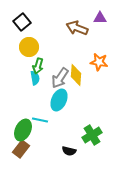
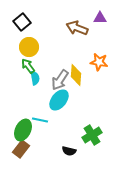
green arrow: moved 10 px left; rotated 126 degrees clockwise
gray arrow: moved 2 px down
cyan ellipse: rotated 15 degrees clockwise
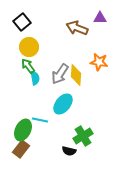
gray arrow: moved 6 px up
cyan ellipse: moved 4 px right, 4 px down
green cross: moved 9 px left, 1 px down
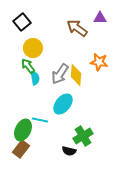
brown arrow: rotated 15 degrees clockwise
yellow circle: moved 4 px right, 1 px down
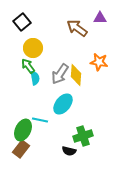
green cross: rotated 12 degrees clockwise
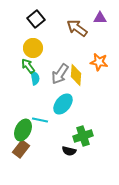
black square: moved 14 px right, 3 px up
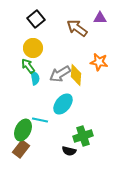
gray arrow: rotated 25 degrees clockwise
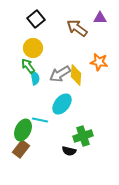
cyan ellipse: moved 1 px left
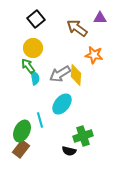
orange star: moved 5 px left, 7 px up
cyan line: rotated 63 degrees clockwise
green ellipse: moved 1 px left, 1 px down
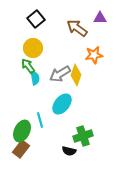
orange star: rotated 18 degrees counterclockwise
yellow diamond: rotated 15 degrees clockwise
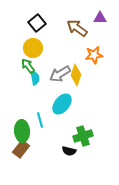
black square: moved 1 px right, 4 px down
green ellipse: rotated 30 degrees counterclockwise
